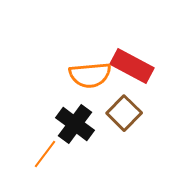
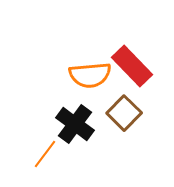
red rectangle: rotated 18 degrees clockwise
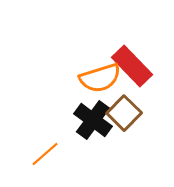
orange semicircle: moved 10 px right, 3 px down; rotated 12 degrees counterclockwise
black cross: moved 18 px right, 4 px up
orange line: rotated 12 degrees clockwise
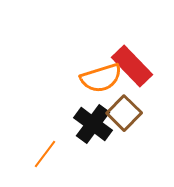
orange semicircle: moved 1 px right
black cross: moved 4 px down
orange line: rotated 12 degrees counterclockwise
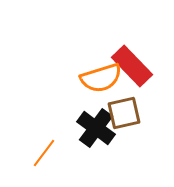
brown square: rotated 32 degrees clockwise
black cross: moved 3 px right, 4 px down
orange line: moved 1 px left, 1 px up
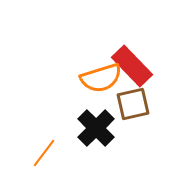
brown square: moved 9 px right, 9 px up
black cross: rotated 9 degrees clockwise
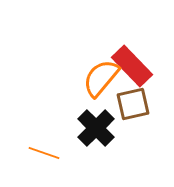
orange semicircle: rotated 147 degrees clockwise
orange line: rotated 72 degrees clockwise
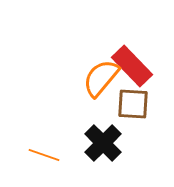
brown square: rotated 16 degrees clockwise
black cross: moved 7 px right, 15 px down
orange line: moved 2 px down
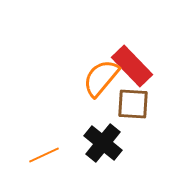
black cross: rotated 6 degrees counterclockwise
orange line: rotated 44 degrees counterclockwise
